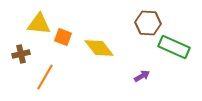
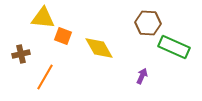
yellow triangle: moved 4 px right, 6 px up
orange square: moved 1 px up
yellow diamond: rotated 8 degrees clockwise
purple arrow: rotated 35 degrees counterclockwise
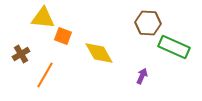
yellow diamond: moved 5 px down
brown cross: rotated 18 degrees counterclockwise
orange line: moved 2 px up
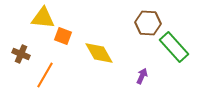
green rectangle: rotated 24 degrees clockwise
brown cross: rotated 36 degrees counterclockwise
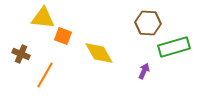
green rectangle: rotated 64 degrees counterclockwise
purple arrow: moved 2 px right, 5 px up
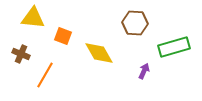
yellow triangle: moved 10 px left
brown hexagon: moved 13 px left
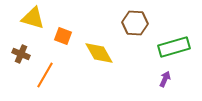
yellow triangle: rotated 10 degrees clockwise
purple arrow: moved 21 px right, 8 px down
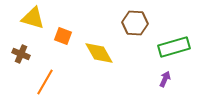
orange line: moved 7 px down
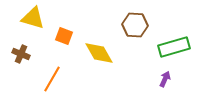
brown hexagon: moved 2 px down
orange square: moved 1 px right
orange line: moved 7 px right, 3 px up
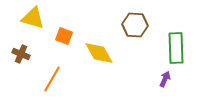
green rectangle: moved 2 px right, 1 px down; rotated 76 degrees counterclockwise
